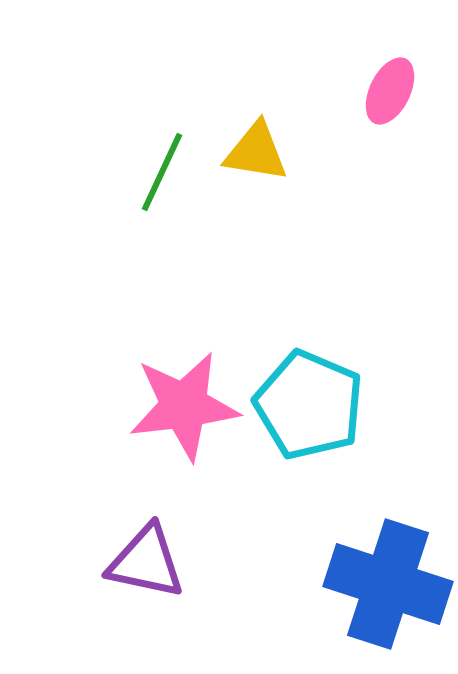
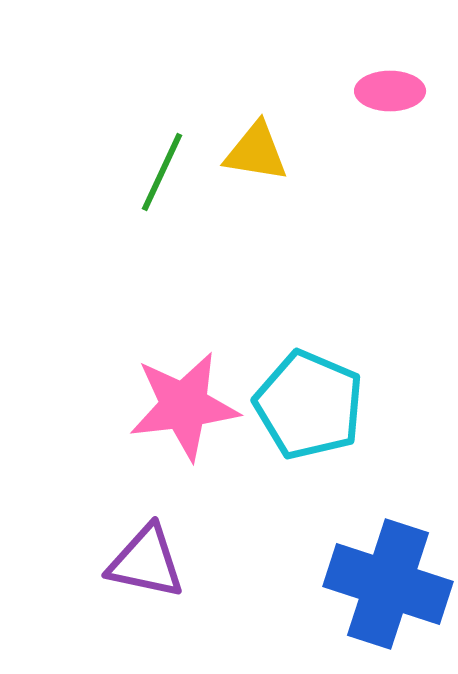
pink ellipse: rotated 64 degrees clockwise
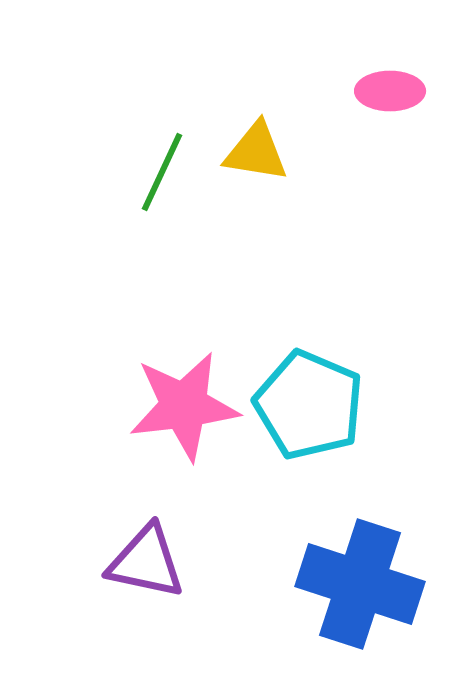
blue cross: moved 28 px left
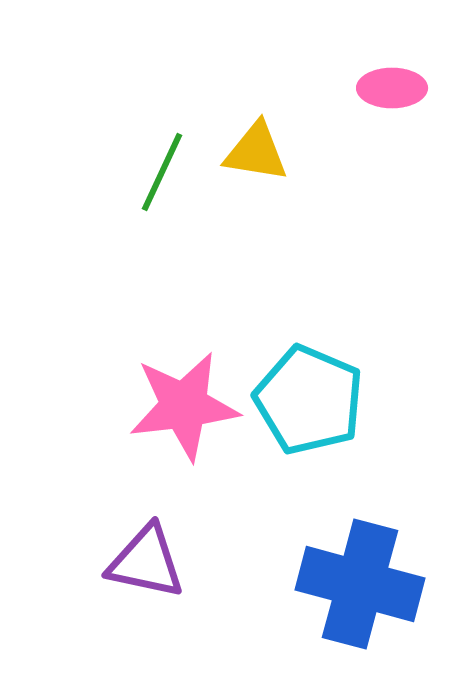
pink ellipse: moved 2 px right, 3 px up
cyan pentagon: moved 5 px up
blue cross: rotated 3 degrees counterclockwise
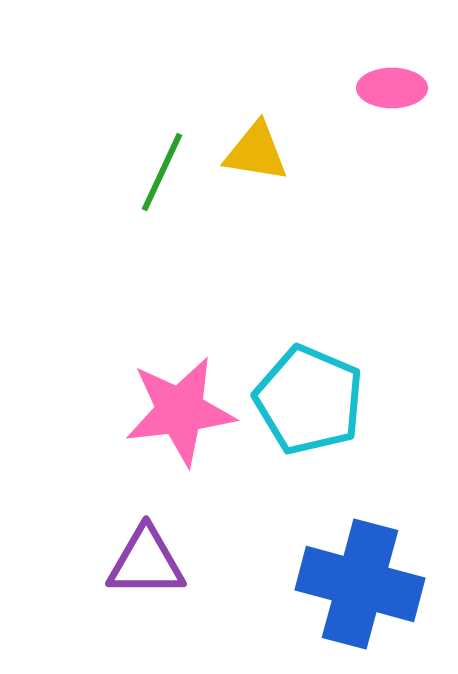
pink star: moved 4 px left, 5 px down
purple triangle: rotated 12 degrees counterclockwise
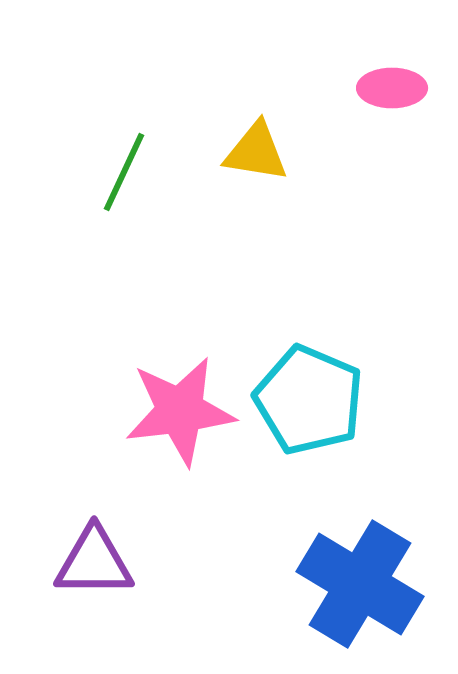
green line: moved 38 px left
purple triangle: moved 52 px left
blue cross: rotated 16 degrees clockwise
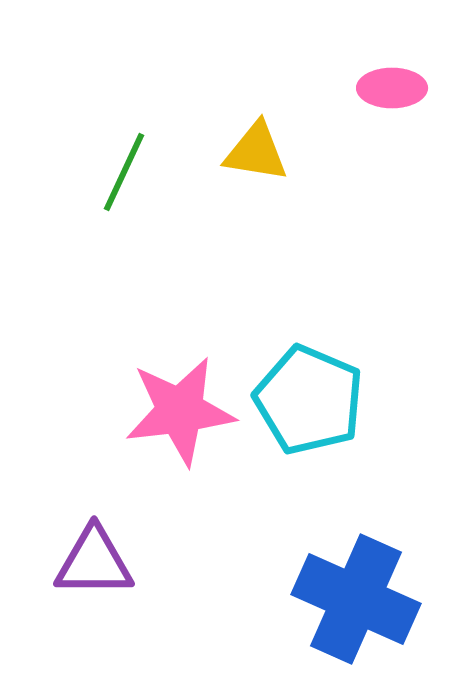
blue cross: moved 4 px left, 15 px down; rotated 7 degrees counterclockwise
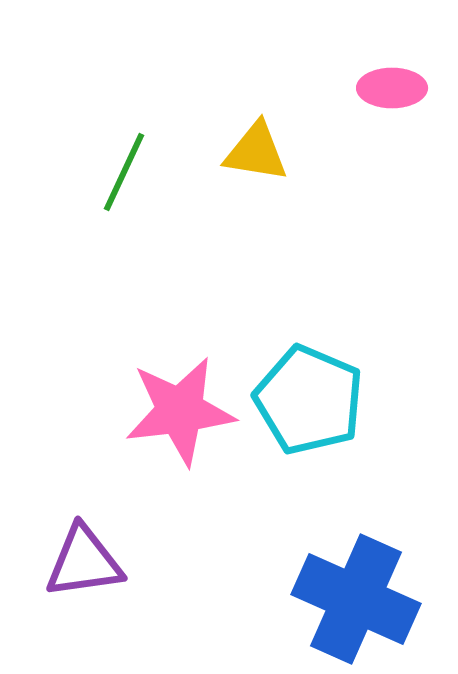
purple triangle: moved 10 px left; rotated 8 degrees counterclockwise
